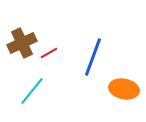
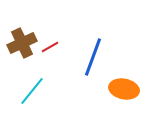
red line: moved 1 px right, 6 px up
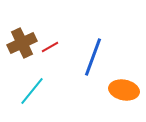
orange ellipse: moved 1 px down
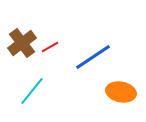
brown cross: rotated 12 degrees counterclockwise
blue line: rotated 36 degrees clockwise
orange ellipse: moved 3 px left, 2 px down
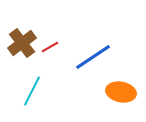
cyan line: rotated 12 degrees counterclockwise
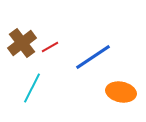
cyan line: moved 3 px up
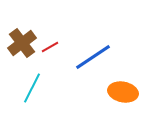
orange ellipse: moved 2 px right
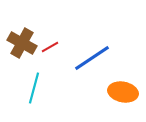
brown cross: rotated 24 degrees counterclockwise
blue line: moved 1 px left, 1 px down
cyan line: moved 2 px right; rotated 12 degrees counterclockwise
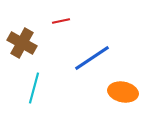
red line: moved 11 px right, 26 px up; rotated 18 degrees clockwise
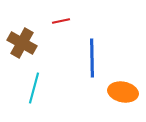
blue line: rotated 57 degrees counterclockwise
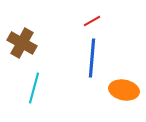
red line: moved 31 px right; rotated 18 degrees counterclockwise
blue line: rotated 6 degrees clockwise
orange ellipse: moved 1 px right, 2 px up
